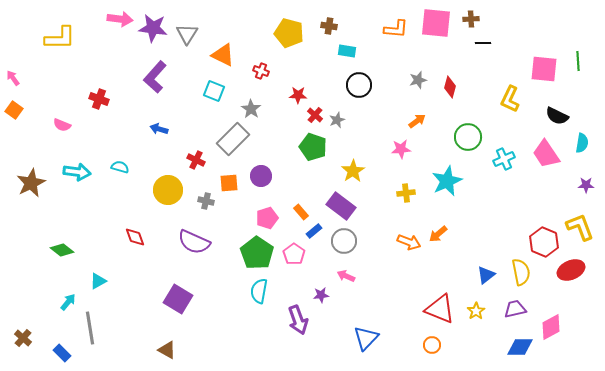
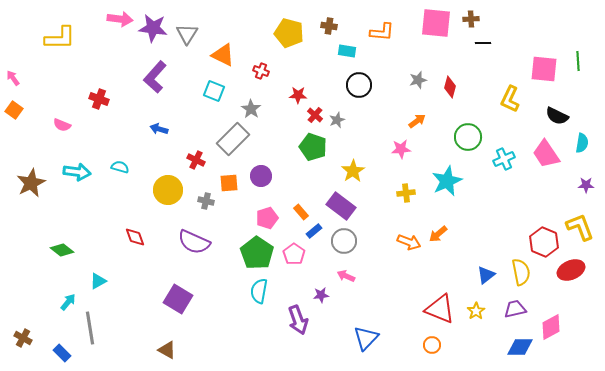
orange L-shape at (396, 29): moved 14 px left, 3 px down
brown cross at (23, 338): rotated 12 degrees counterclockwise
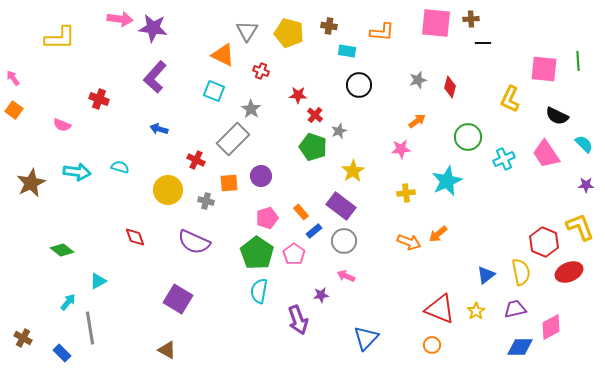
gray triangle at (187, 34): moved 60 px right, 3 px up
gray star at (337, 120): moved 2 px right, 11 px down
cyan semicircle at (582, 143): moved 2 px right, 1 px down; rotated 54 degrees counterclockwise
red ellipse at (571, 270): moved 2 px left, 2 px down
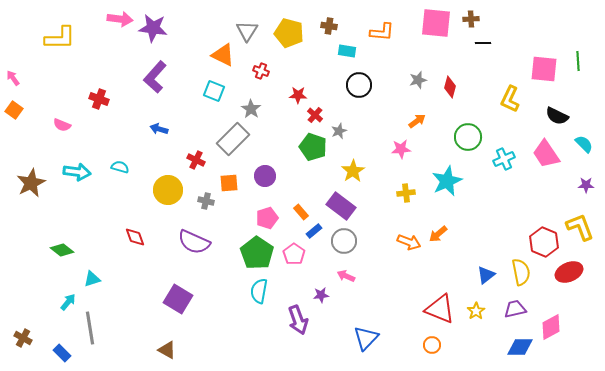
purple circle at (261, 176): moved 4 px right
cyan triangle at (98, 281): moved 6 px left, 2 px up; rotated 12 degrees clockwise
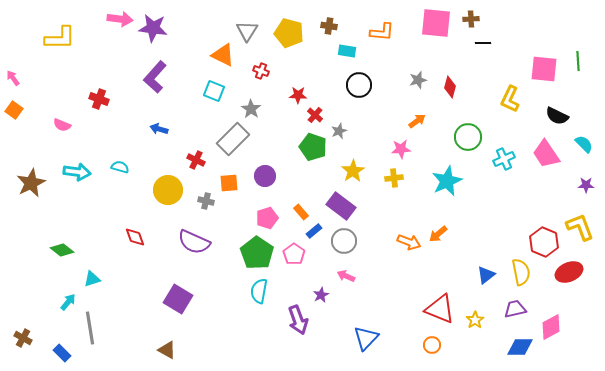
yellow cross at (406, 193): moved 12 px left, 15 px up
purple star at (321, 295): rotated 21 degrees counterclockwise
yellow star at (476, 311): moved 1 px left, 9 px down
